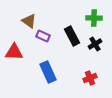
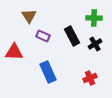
brown triangle: moved 5 px up; rotated 21 degrees clockwise
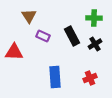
blue rectangle: moved 7 px right, 5 px down; rotated 20 degrees clockwise
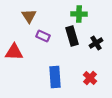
green cross: moved 15 px left, 4 px up
black rectangle: rotated 12 degrees clockwise
black cross: moved 1 px right, 1 px up
red cross: rotated 24 degrees counterclockwise
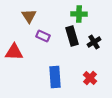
black cross: moved 2 px left, 1 px up
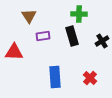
purple rectangle: rotated 32 degrees counterclockwise
black cross: moved 8 px right, 1 px up
